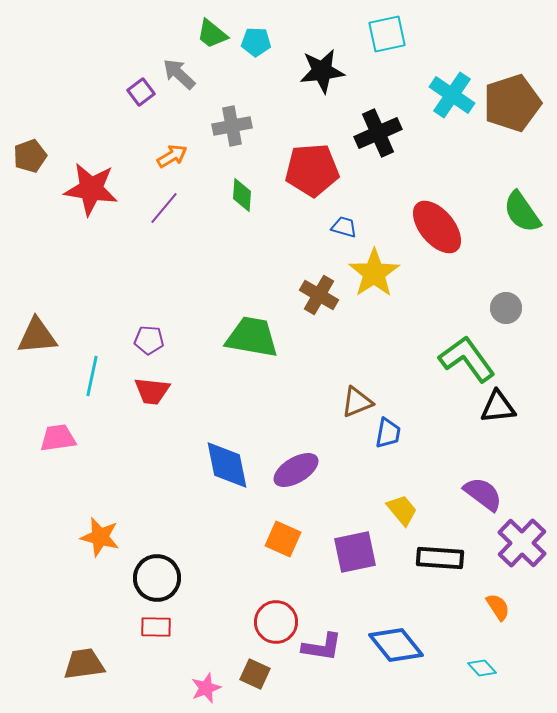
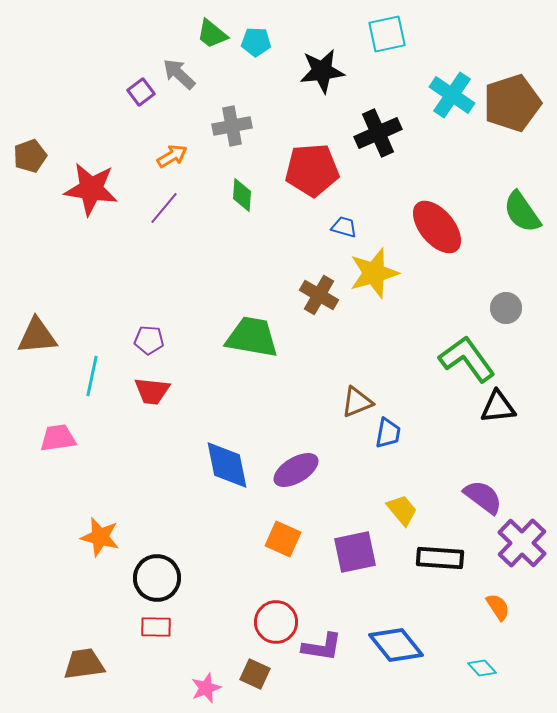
yellow star at (374, 273): rotated 18 degrees clockwise
purple semicircle at (483, 494): moved 3 px down
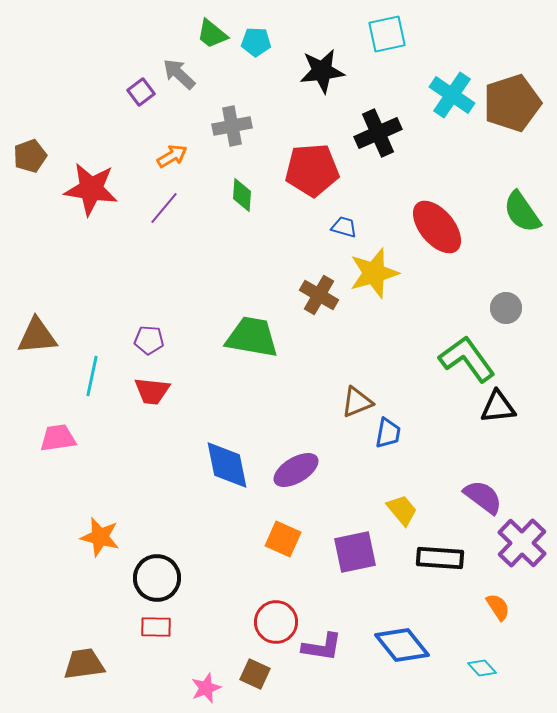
blue diamond at (396, 645): moved 6 px right
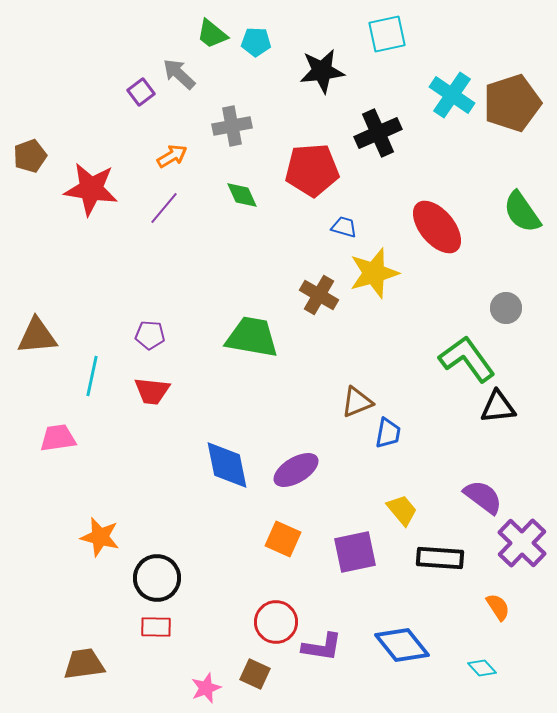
green diamond at (242, 195): rotated 28 degrees counterclockwise
purple pentagon at (149, 340): moved 1 px right, 5 px up
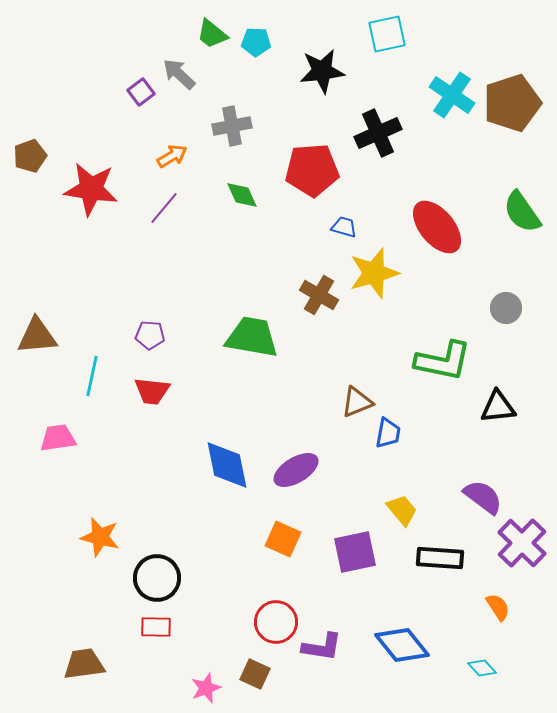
green L-shape at (467, 359): moved 24 px left, 2 px down; rotated 138 degrees clockwise
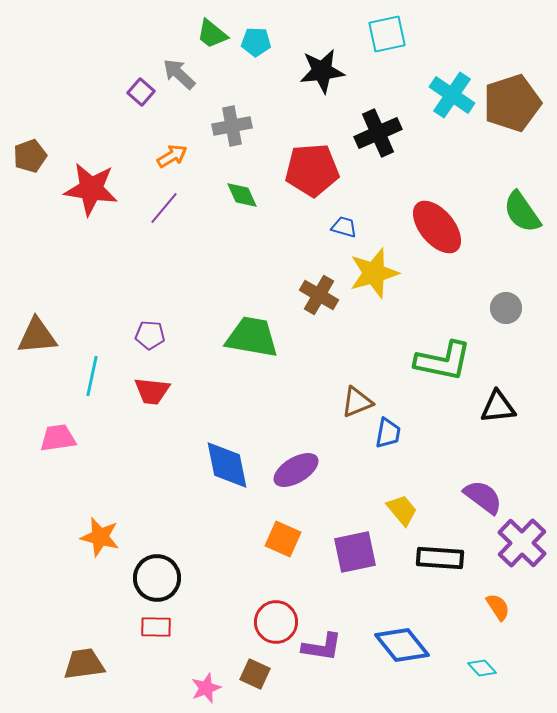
purple square at (141, 92): rotated 12 degrees counterclockwise
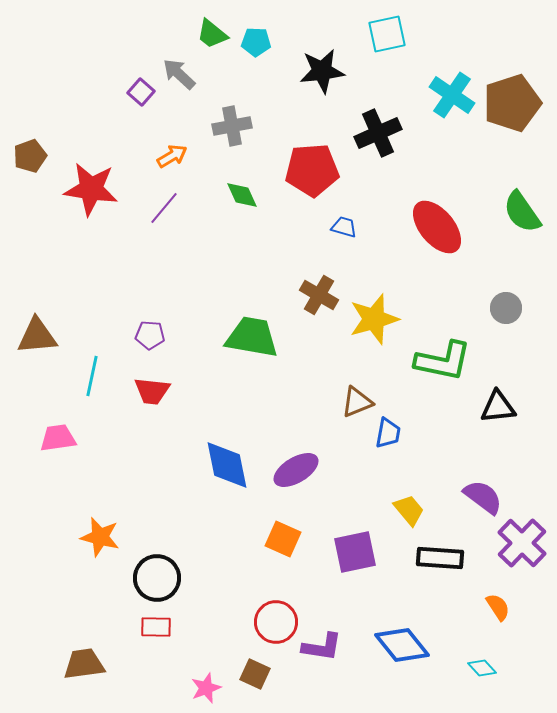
yellow star at (374, 273): moved 46 px down
yellow trapezoid at (402, 510): moved 7 px right
